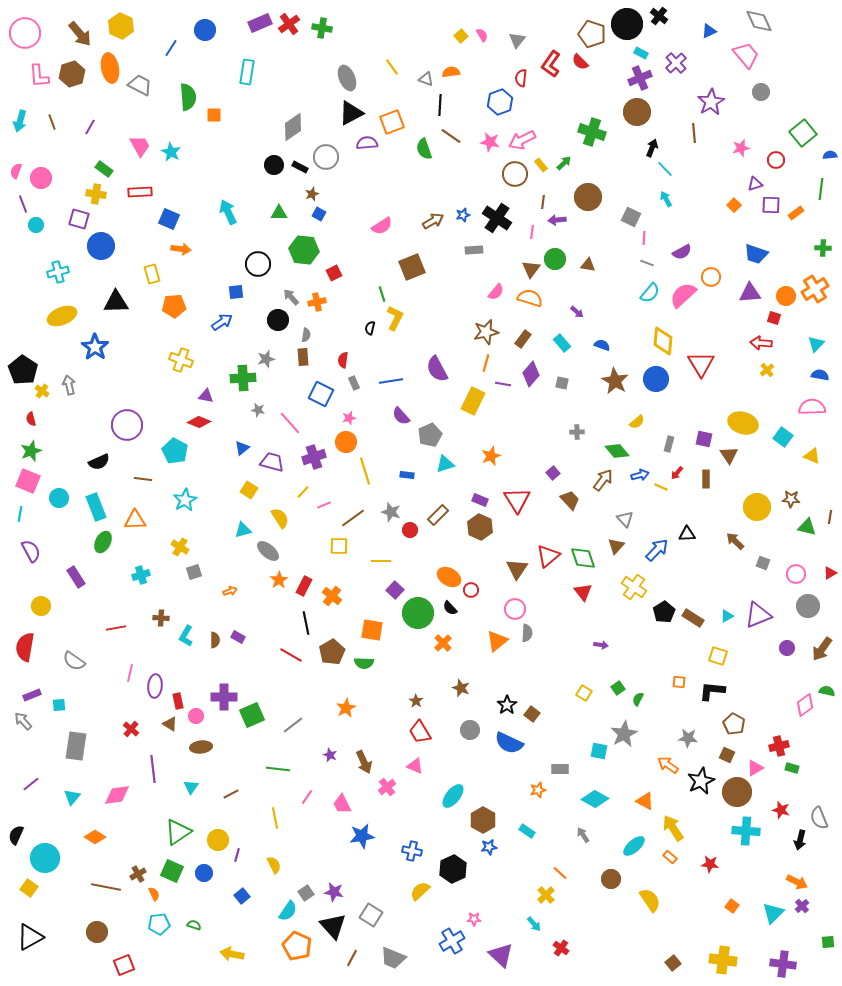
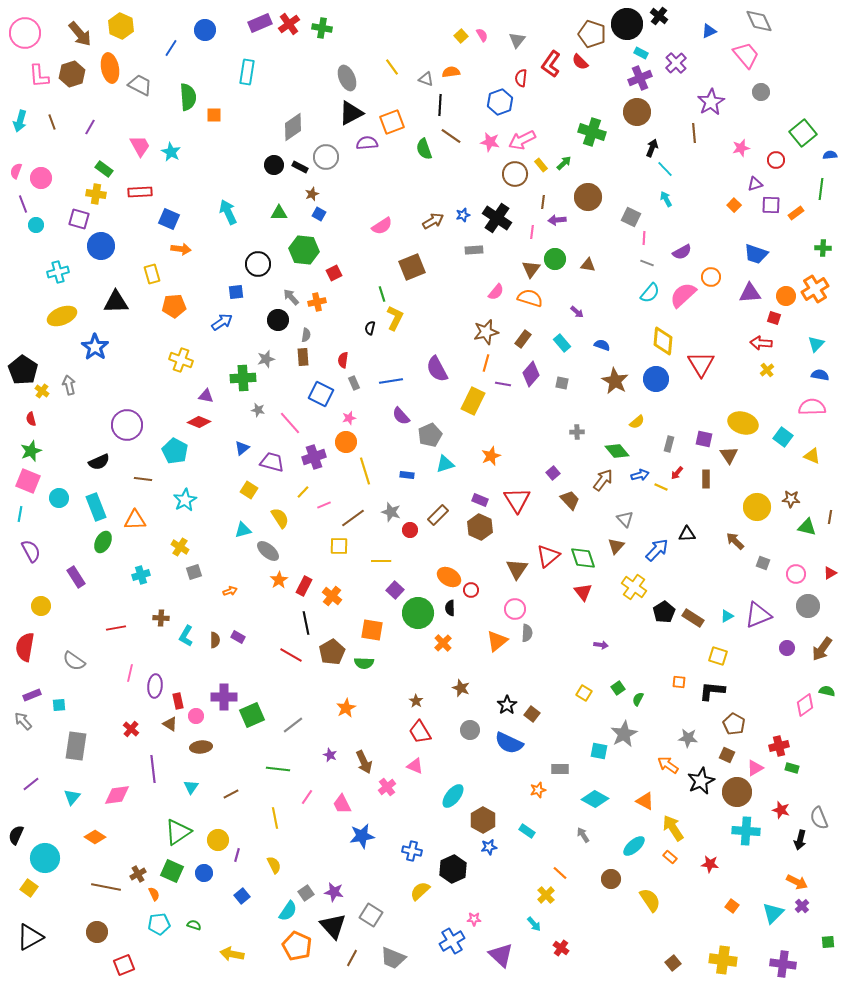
black semicircle at (450, 608): rotated 42 degrees clockwise
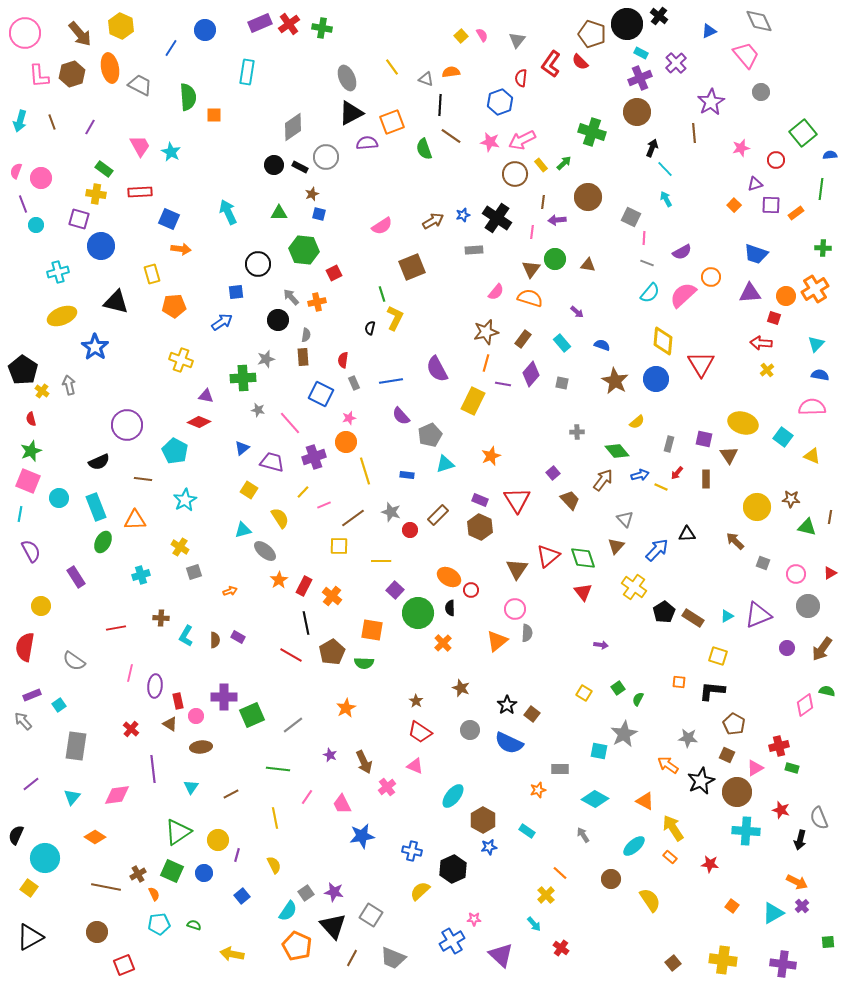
blue square at (319, 214): rotated 16 degrees counterclockwise
black triangle at (116, 302): rotated 16 degrees clockwise
gray ellipse at (268, 551): moved 3 px left
cyan square at (59, 705): rotated 32 degrees counterclockwise
red trapezoid at (420, 732): rotated 25 degrees counterclockwise
cyan triangle at (773, 913): rotated 15 degrees clockwise
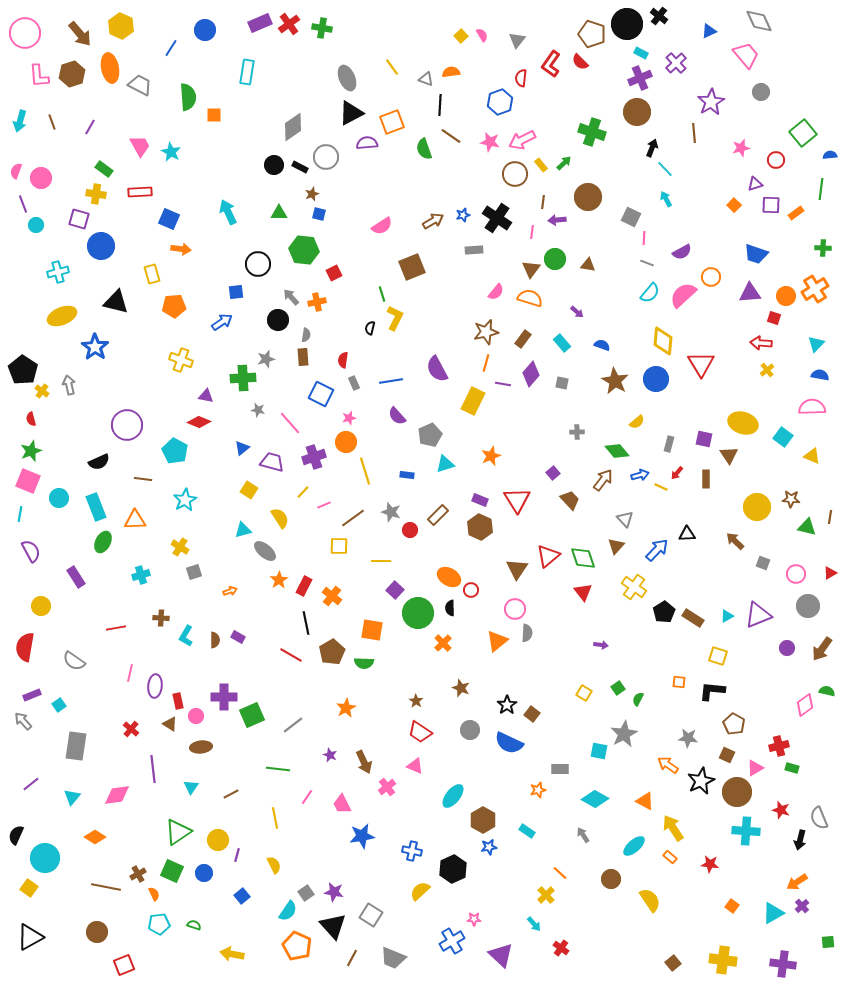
purple semicircle at (401, 416): moved 4 px left
orange arrow at (797, 882): rotated 120 degrees clockwise
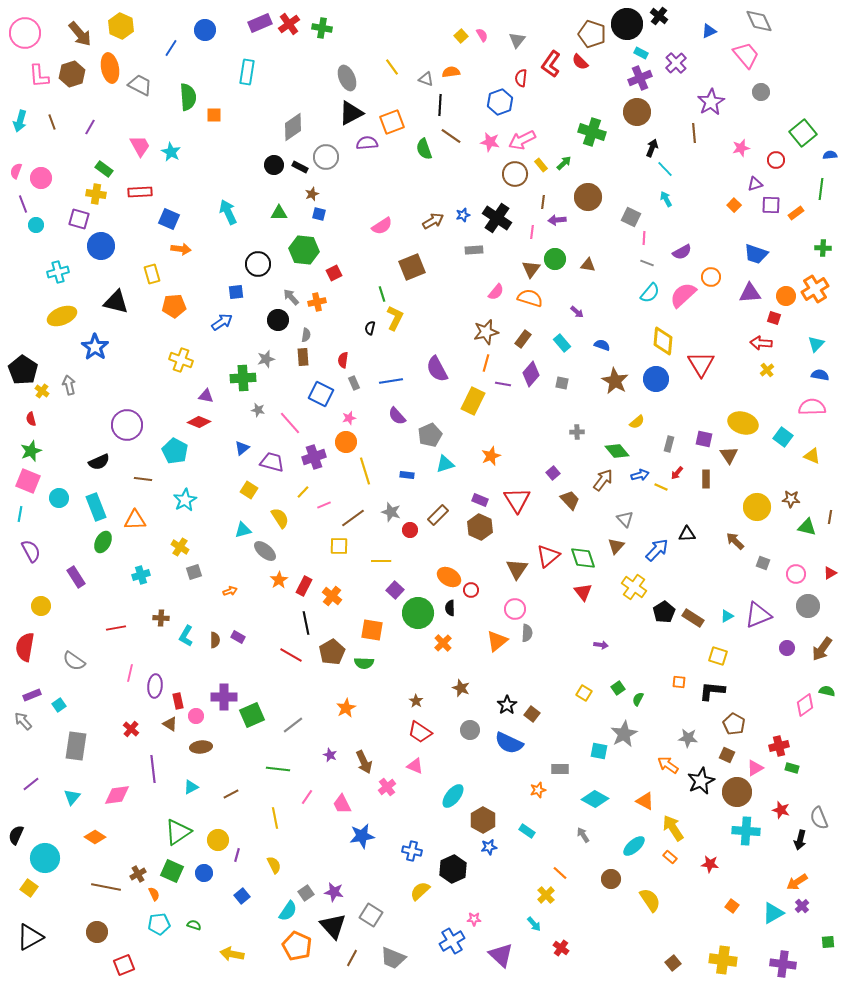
cyan triangle at (191, 787): rotated 28 degrees clockwise
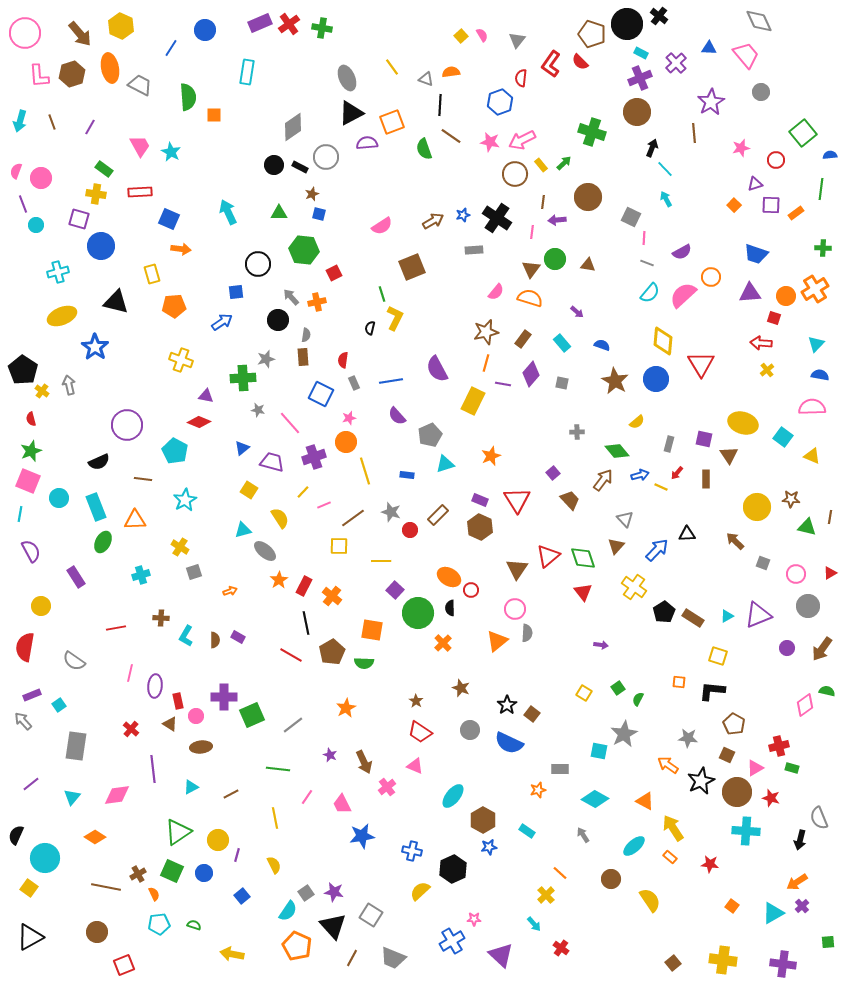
blue triangle at (709, 31): moved 17 px down; rotated 28 degrees clockwise
red star at (781, 810): moved 10 px left, 12 px up
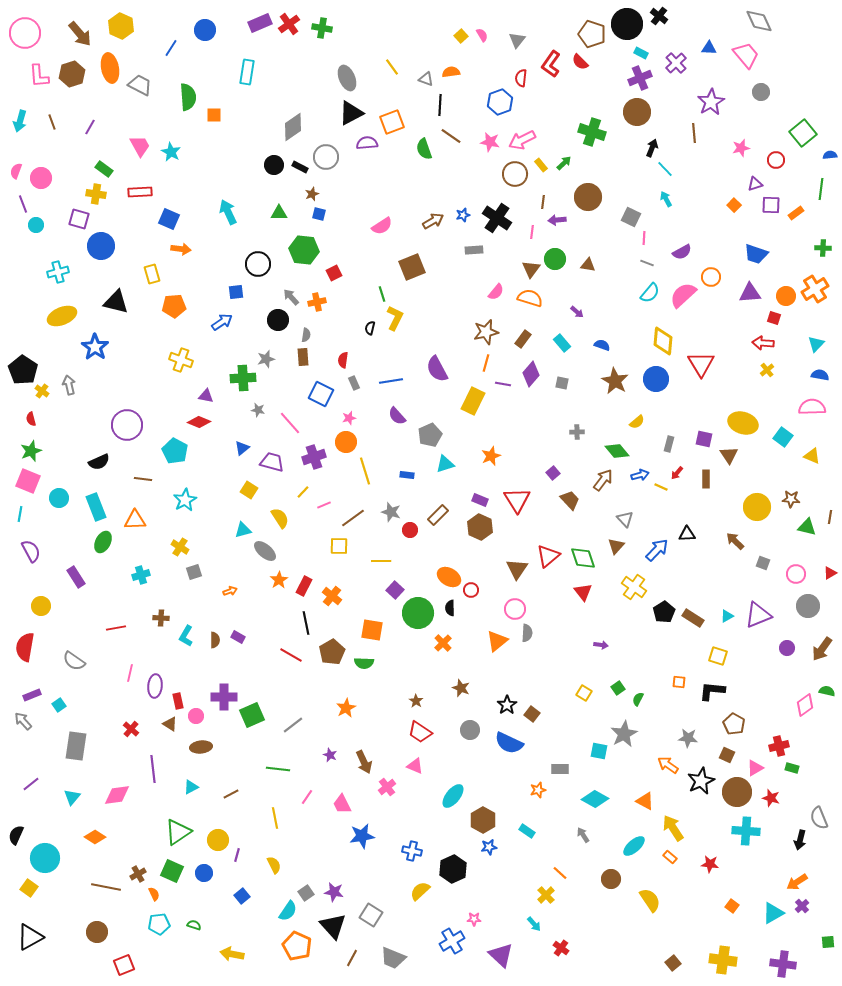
red arrow at (761, 343): moved 2 px right
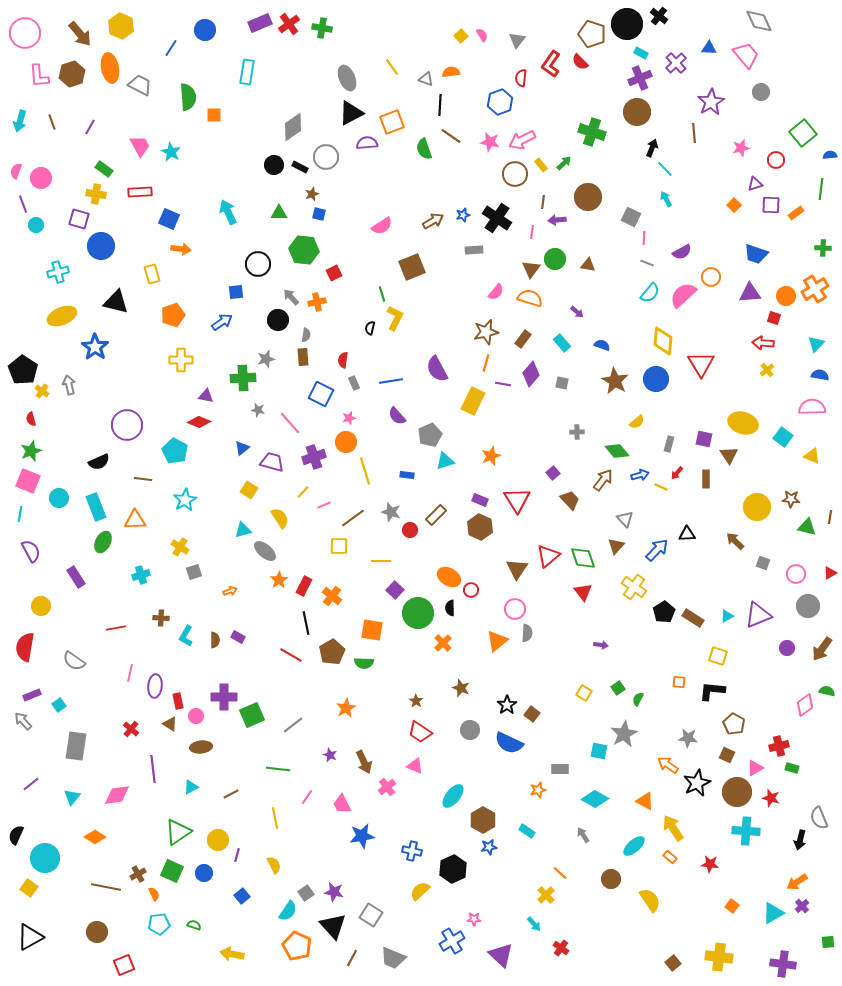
orange pentagon at (174, 306): moved 1 px left, 9 px down; rotated 15 degrees counterclockwise
yellow cross at (181, 360): rotated 20 degrees counterclockwise
cyan triangle at (445, 464): moved 3 px up
brown rectangle at (438, 515): moved 2 px left
black star at (701, 781): moved 4 px left, 2 px down
yellow cross at (723, 960): moved 4 px left, 3 px up
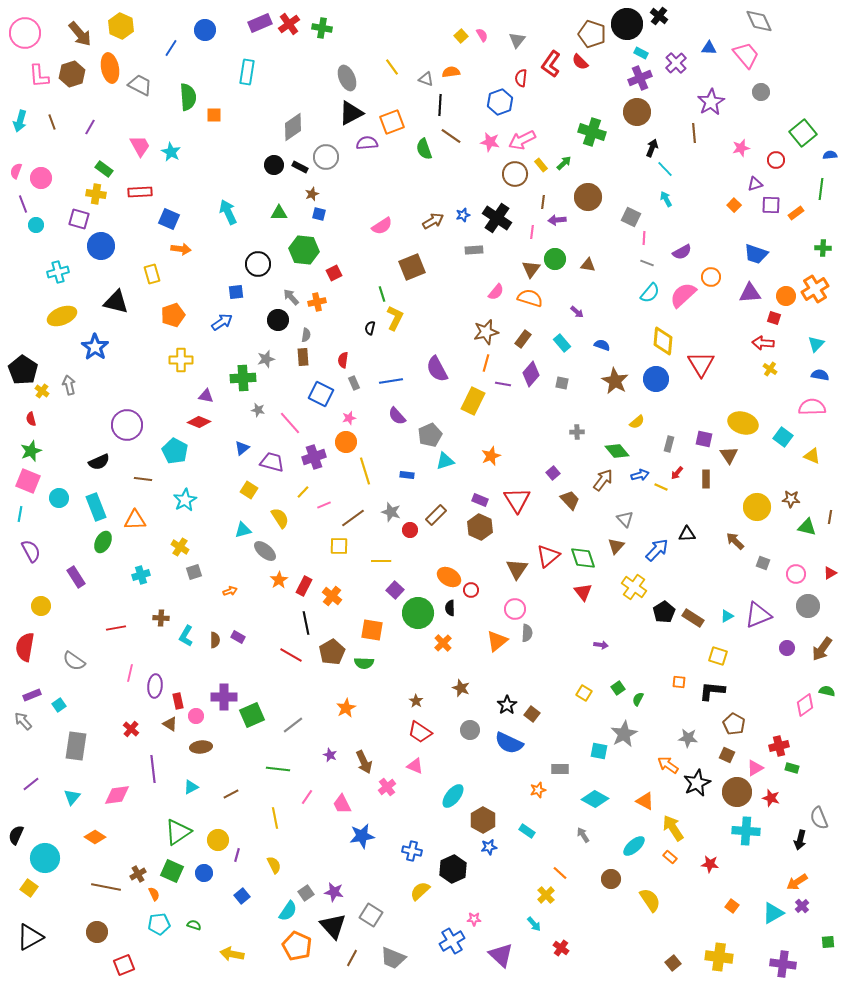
yellow cross at (767, 370): moved 3 px right, 1 px up; rotated 16 degrees counterclockwise
